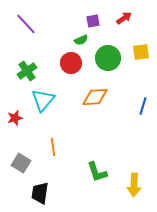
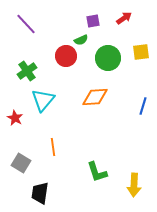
red circle: moved 5 px left, 7 px up
red star: rotated 28 degrees counterclockwise
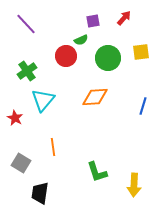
red arrow: rotated 14 degrees counterclockwise
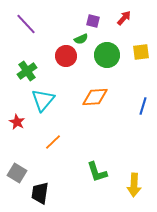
purple square: rotated 24 degrees clockwise
green semicircle: moved 1 px up
green circle: moved 1 px left, 3 px up
red star: moved 2 px right, 4 px down
orange line: moved 5 px up; rotated 54 degrees clockwise
gray square: moved 4 px left, 10 px down
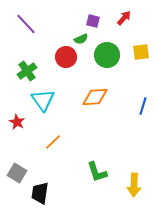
red circle: moved 1 px down
cyan triangle: rotated 15 degrees counterclockwise
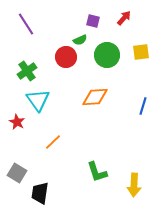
purple line: rotated 10 degrees clockwise
green semicircle: moved 1 px left, 1 px down
cyan triangle: moved 5 px left
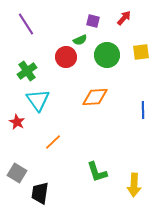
blue line: moved 4 px down; rotated 18 degrees counterclockwise
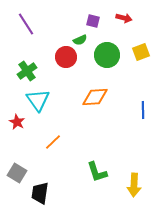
red arrow: rotated 63 degrees clockwise
yellow square: rotated 12 degrees counterclockwise
